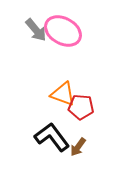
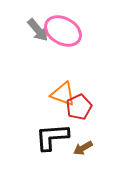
gray arrow: moved 2 px right
red pentagon: moved 2 px left; rotated 30 degrees counterclockwise
black L-shape: rotated 57 degrees counterclockwise
brown arrow: moved 5 px right, 1 px down; rotated 24 degrees clockwise
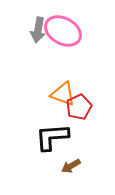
gray arrow: rotated 50 degrees clockwise
brown arrow: moved 12 px left, 18 px down
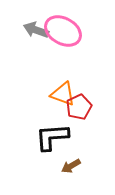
gray arrow: moved 2 px left; rotated 100 degrees clockwise
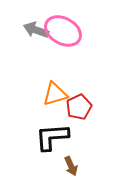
orange triangle: moved 8 px left; rotated 36 degrees counterclockwise
brown arrow: rotated 84 degrees counterclockwise
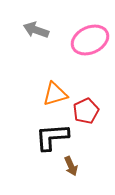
pink ellipse: moved 27 px right, 9 px down; rotated 54 degrees counterclockwise
red pentagon: moved 7 px right, 4 px down
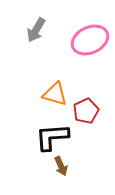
gray arrow: rotated 80 degrees counterclockwise
orange triangle: rotated 32 degrees clockwise
brown arrow: moved 10 px left
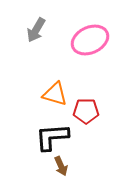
red pentagon: rotated 25 degrees clockwise
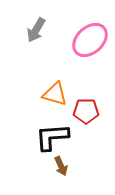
pink ellipse: rotated 18 degrees counterclockwise
